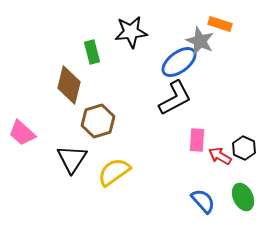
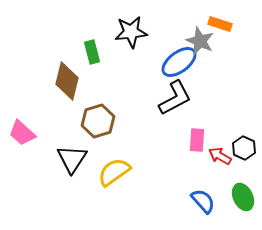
brown diamond: moved 2 px left, 4 px up
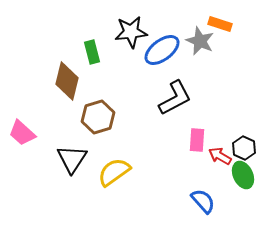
blue ellipse: moved 17 px left, 12 px up
brown hexagon: moved 4 px up
green ellipse: moved 22 px up
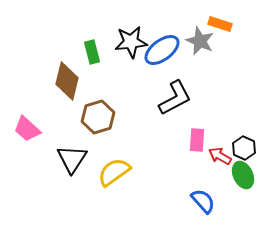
black star: moved 10 px down
pink trapezoid: moved 5 px right, 4 px up
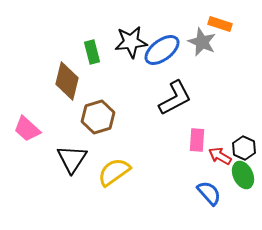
gray star: moved 2 px right, 1 px down
blue semicircle: moved 6 px right, 8 px up
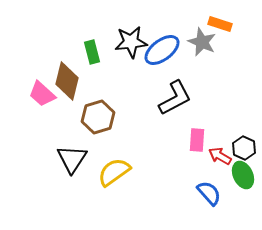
pink trapezoid: moved 15 px right, 35 px up
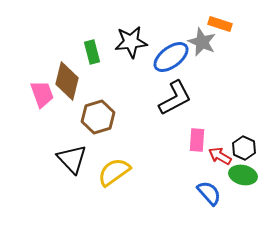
blue ellipse: moved 9 px right, 7 px down
pink trapezoid: rotated 152 degrees counterclockwise
black triangle: rotated 16 degrees counterclockwise
green ellipse: rotated 52 degrees counterclockwise
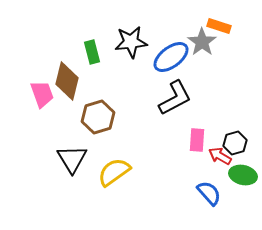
orange rectangle: moved 1 px left, 2 px down
gray star: rotated 12 degrees clockwise
black hexagon: moved 9 px left, 5 px up; rotated 20 degrees clockwise
black triangle: rotated 12 degrees clockwise
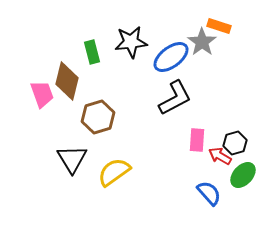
green ellipse: rotated 60 degrees counterclockwise
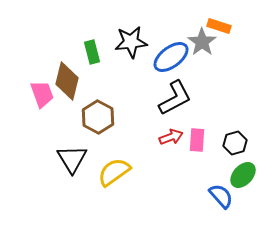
brown hexagon: rotated 16 degrees counterclockwise
red arrow: moved 49 px left, 19 px up; rotated 130 degrees clockwise
blue semicircle: moved 12 px right, 3 px down
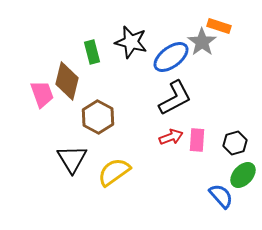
black star: rotated 20 degrees clockwise
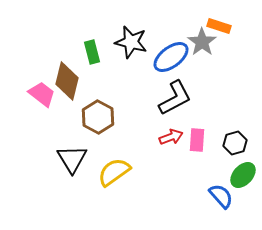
pink trapezoid: rotated 32 degrees counterclockwise
